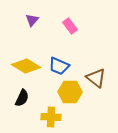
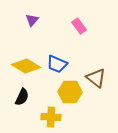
pink rectangle: moved 9 px right
blue trapezoid: moved 2 px left, 2 px up
black semicircle: moved 1 px up
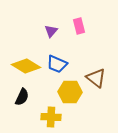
purple triangle: moved 19 px right, 11 px down
pink rectangle: rotated 21 degrees clockwise
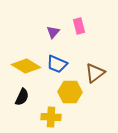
purple triangle: moved 2 px right, 1 px down
brown triangle: moved 1 px left, 5 px up; rotated 45 degrees clockwise
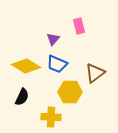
purple triangle: moved 7 px down
